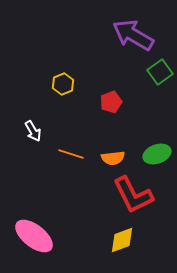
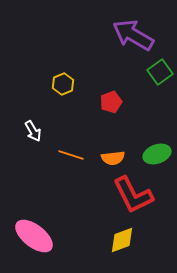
orange line: moved 1 px down
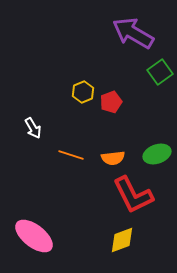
purple arrow: moved 2 px up
yellow hexagon: moved 20 px right, 8 px down
white arrow: moved 3 px up
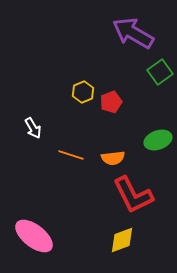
green ellipse: moved 1 px right, 14 px up
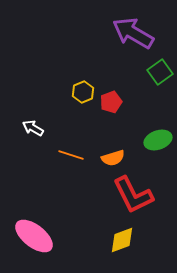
white arrow: rotated 150 degrees clockwise
orange semicircle: rotated 10 degrees counterclockwise
